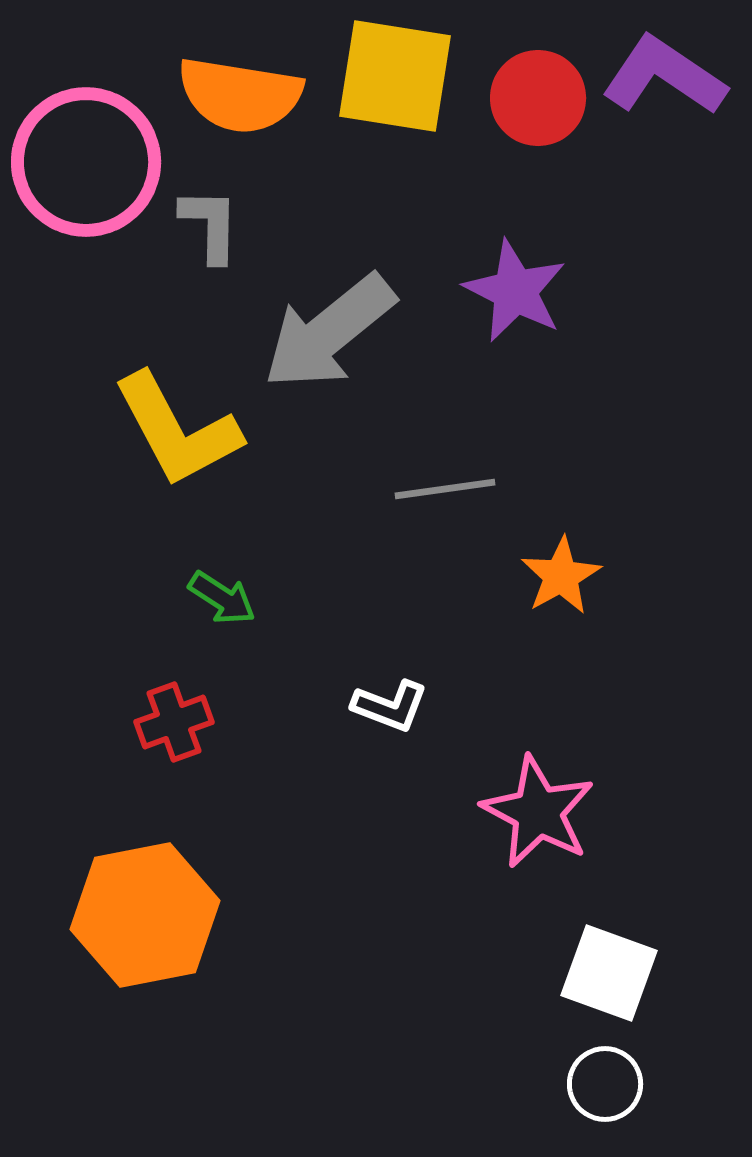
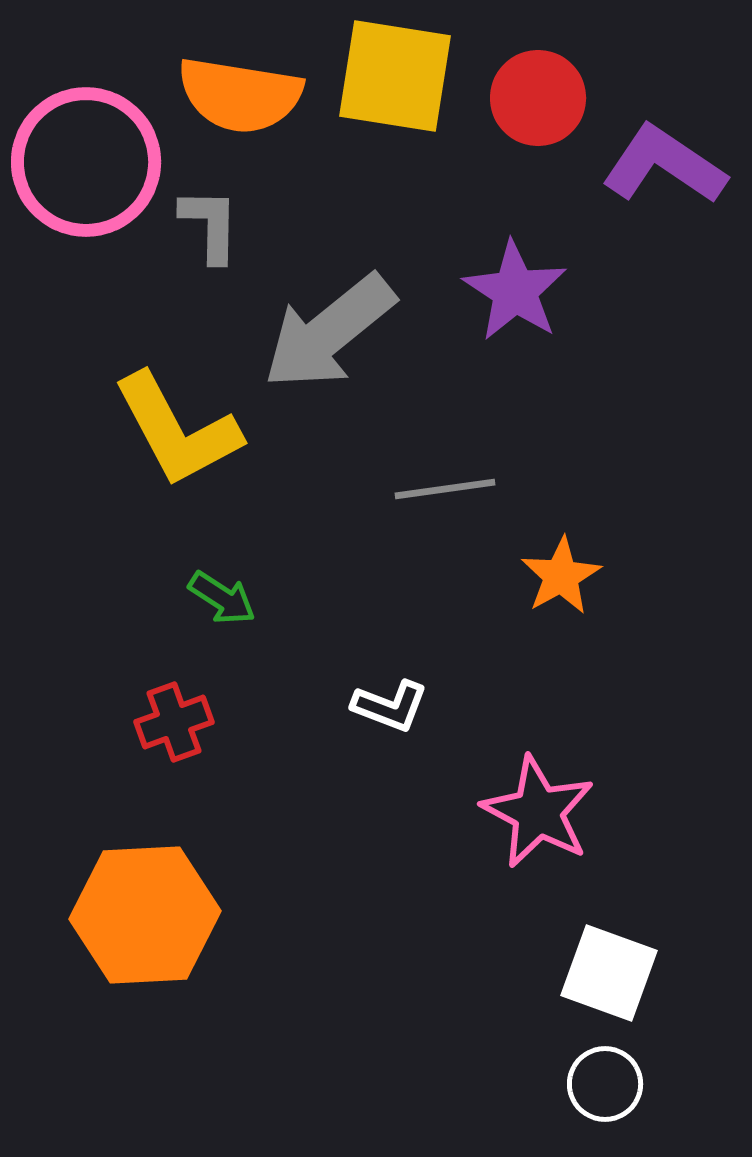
purple L-shape: moved 89 px down
purple star: rotated 6 degrees clockwise
orange hexagon: rotated 8 degrees clockwise
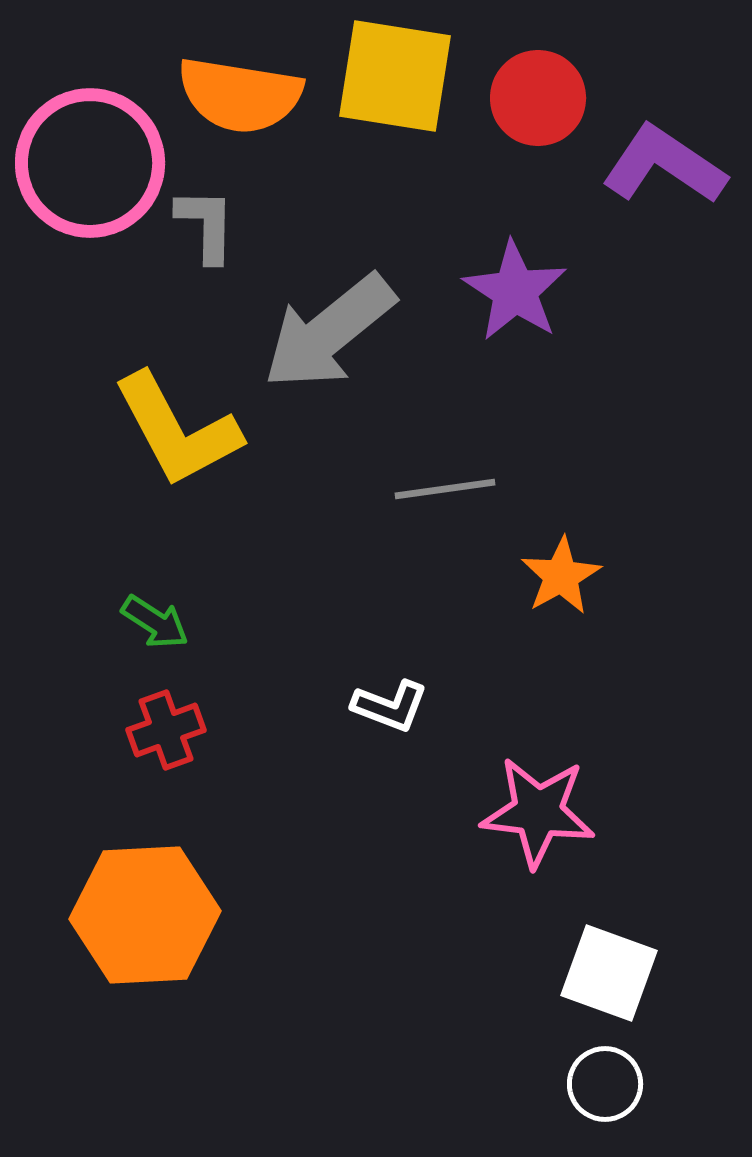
pink circle: moved 4 px right, 1 px down
gray L-shape: moved 4 px left
green arrow: moved 67 px left, 24 px down
red cross: moved 8 px left, 8 px down
pink star: rotated 21 degrees counterclockwise
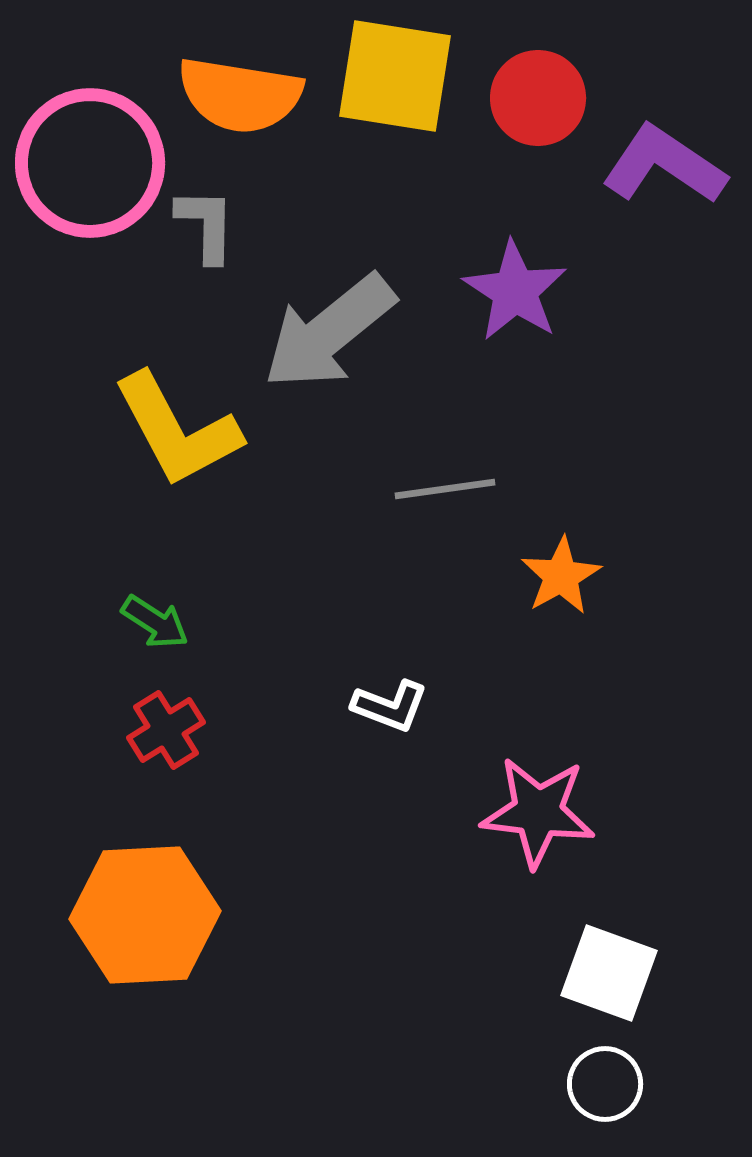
red cross: rotated 12 degrees counterclockwise
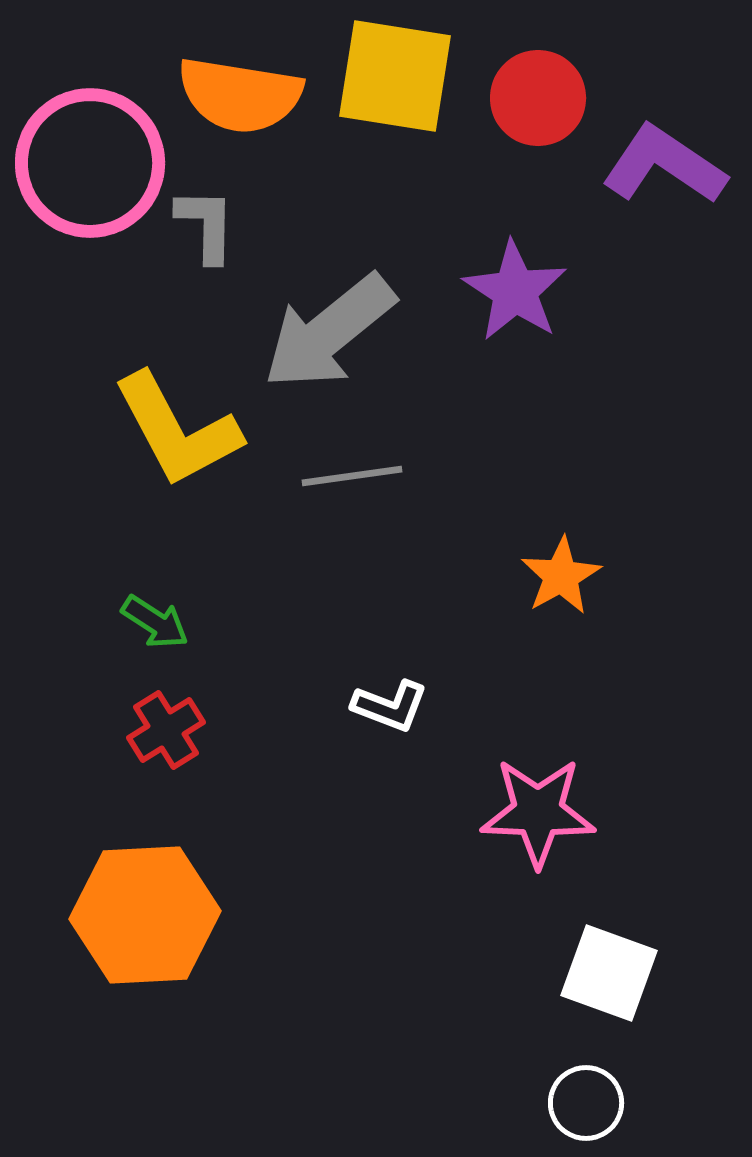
gray line: moved 93 px left, 13 px up
pink star: rotated 5 degrees counterclockwise
white circle: moved 19 px left, 19 px down
